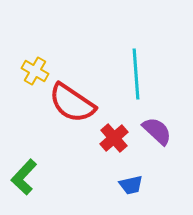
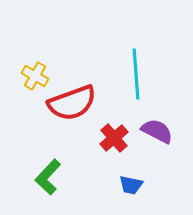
yellow cross: moved 5 px down
red semicircle: rotated 54 degrees counterclockwise
purple semicircle: rotated 16 degrees counterclockwise
green L-shape: moved 24 px right
blue trapezoid: rotated 25 degrees clockwise
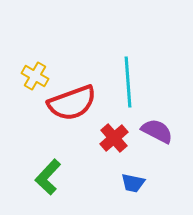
cyan line: moved 8 px left, 8 px down
blue trapezoid: moved 2 px right, 2 px up
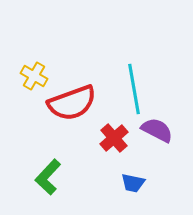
yellow cross: moved 1 px left
cyan line: moved 6 px right, 7 px down; rotated 6 degrees counterclockwise
purple semicircle: moved 1 px up
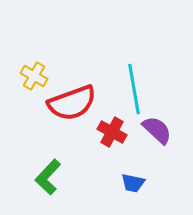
purple semicircle: rotated 16 degrees clockwise
red cross: moved 2 px left, 6 px up; rotated 20 degrees counterclockwise
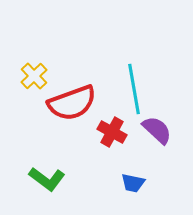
yellow cross: rotated 16 degrees clockwise
green L-shape: moved 1 px left, 2 px down; rotated 96 degrees counterclockwise
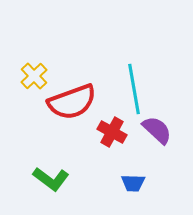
red semicircle: moved 1 px up
green L-shape: moved 4 px right
blue trapezoid: rotated 10 degrees counterclockwise
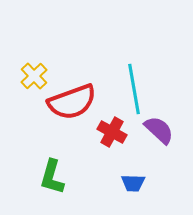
purple semicircle: moved 2 px right
green L-shape: moved 1 px right, 2 px up; rotated 69 degrees clockwise
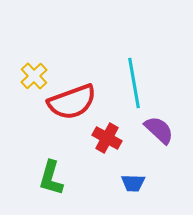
cyan line: moved 6 px up
red cross: moved 5 px left, 6 px down
green L-shape: moved 1 px left, 1 px down
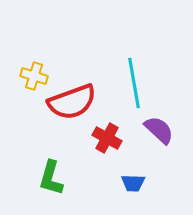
yellow cross: rotated 28 degrees counterclockwise
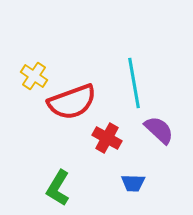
yellow cross: rotated 16 degrees clockwise
green L-shape: moved 7 px right, 10 px down; rotated 15 degrees clockwise
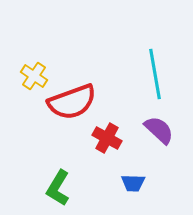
cyan line: moved 21 px right, 9 px up
